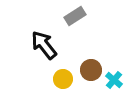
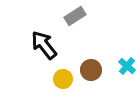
cyan cross: moved 13 px right, 14 px up
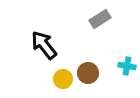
gray rectangle: moved 25 px right, 3 px down
cyan cross: rotated 30 degrees counterclockwise
brown circle: moved 3 px left, 3 px down
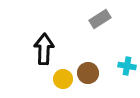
black arrow: moved 4 px down; rotated 40 degrees clockwise
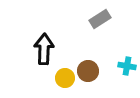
brown circle: moved 2 px up
yellow circle: moved 2 px right, 1 px up
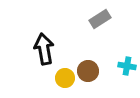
black arrow: rotated 12 degrees counterclockwise
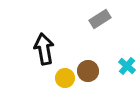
cyan cross: rotated 30 degrees clockwise
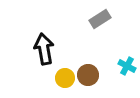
cyan cross: rotated 12 degrees counterclockwise
brown circle: moved 4 px down
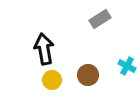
yellow circle: moved 13 px left, 2 px down
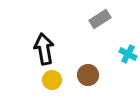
cyan cross: moved 1 px right, 12 px up
